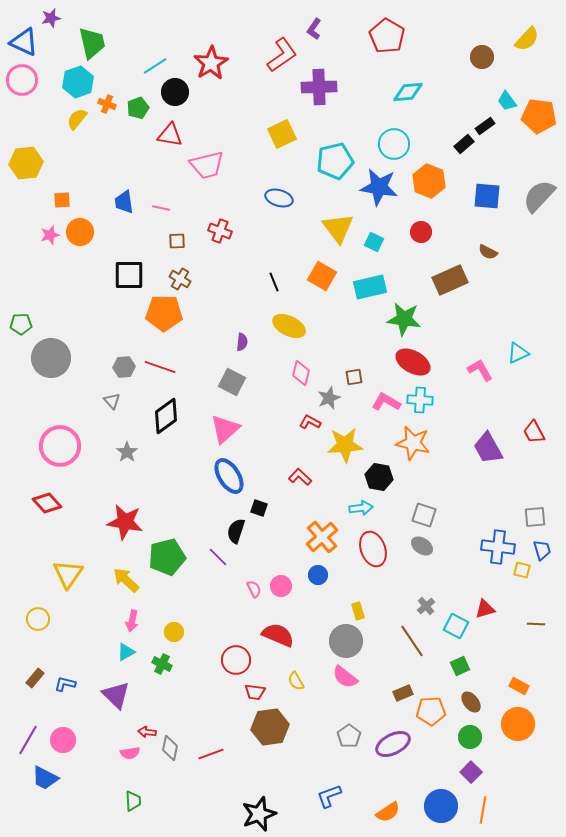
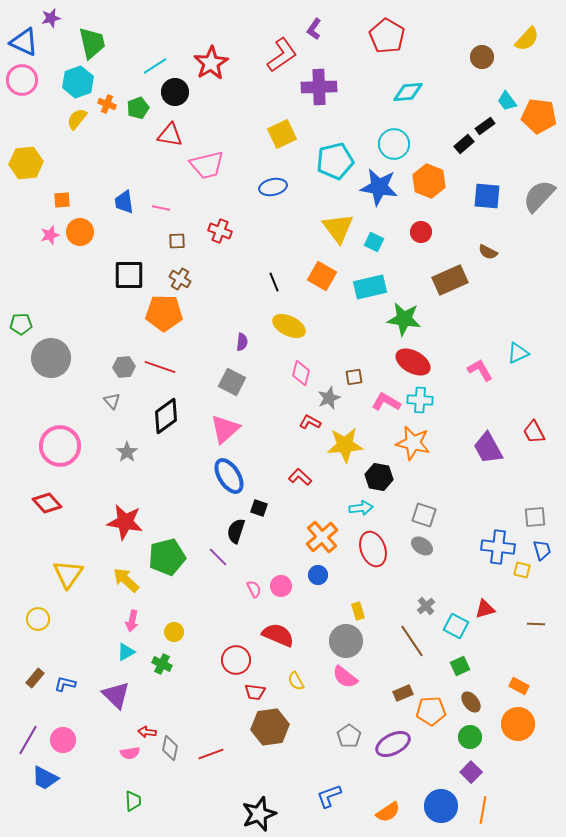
blue ellipse at (279, 198): moved 6 px left, 11 px up; rotated 28 degrees counterclockwise
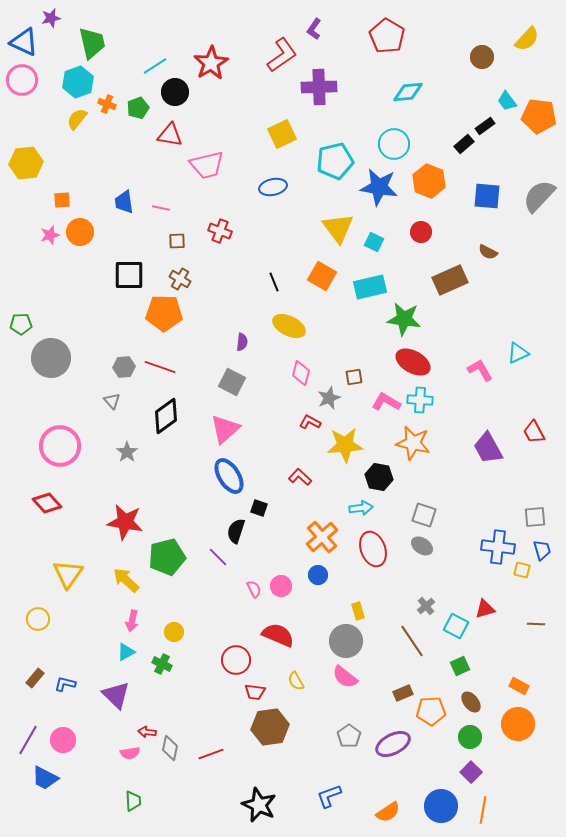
black star at (259, 814): moved 9 px up; rotated 28 degrees counterclockwise
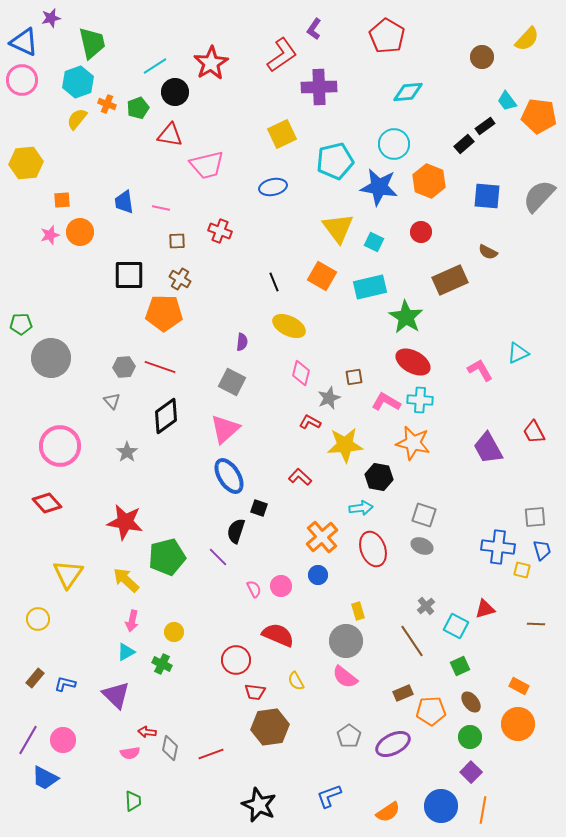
green star at (404, 319): moved 2 px right, 2 px up; rotated 24 degrees clockwise
gray ellipse at (422, 546): rotated 10 degrees counterclockwise
